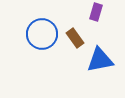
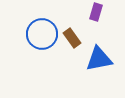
brown rectangle: moved 3 px left
blue triangle: moved 1 px left, 1 px up
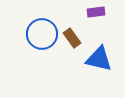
purple rectangle: rotated 66 degrees clockwise
blue triangle: rotated 24 degrees clockwise
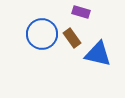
purple rectangle: moved 15 px left; rotated 24 degrees clockwise
blue triangle: moved 1 px left, 5 px up
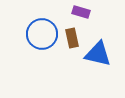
brown rectangle: rotated 24 degrees clockwise
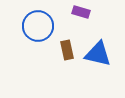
blue circle: moved 4 px left, 8 px up
brown rectangle: moved 5 px left, 12 px down
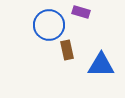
blue circle: moved 11 px right, 1 px up
blue triangle: moved 3 px right, 11 px down; rotated 12 degrees counterclockwise
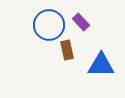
purple rectangle: moved 10 px down; rotated 30 degrees clockwise
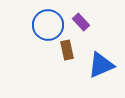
blue circle: moved 1 px left
blue triangle: rotated 24 degrees counterclockwise
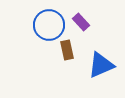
blue circle: moved 1 px right
